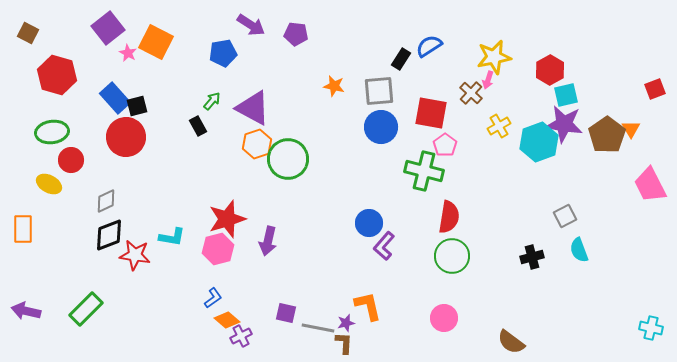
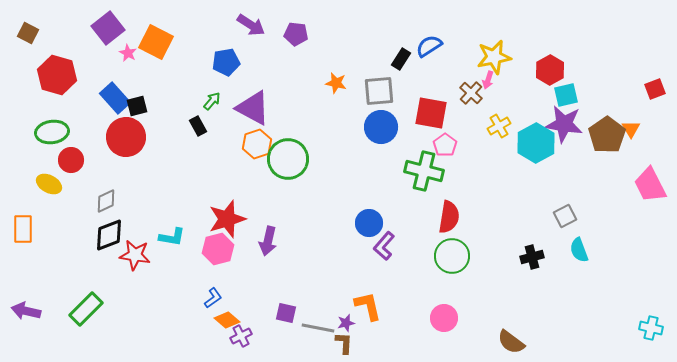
blue pentagon at (223, 53): moved 3 px right, 9 px down
orange star at (334, 86): moved 2 px right, 3 px up
cyan hexagon at (539, 142): moved 3 px left, 1 px down; rotated 9 degrees counterclockwise
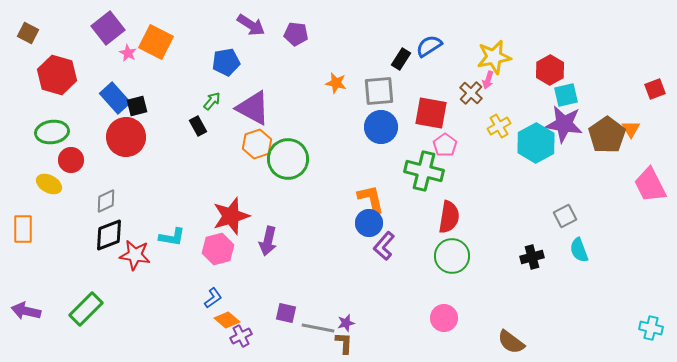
red star at (227, 219): moved 4 px right, 3 px up
orange L-shape at (368, 306): moved 3 px right, 107 px up
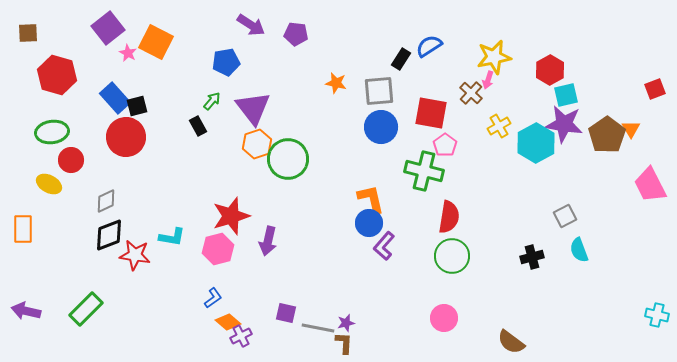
brown square at (28, 33): rotated 30 degrees counterclockwise
purple triangle at (253, 108): rotated 24 degrees clockwise
orange diamond at (227, 320): moved 1 px right, 2 px down
cyan cross at (651, 328): moved 6 px right, 13 px up
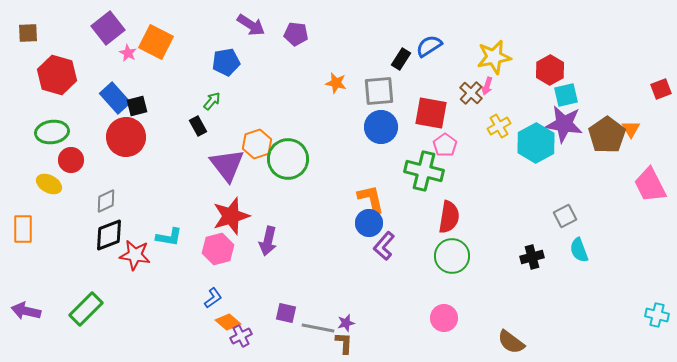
pink arrow at (488, 80): moved 1 px left, 6 px down
red square at (655, 89): moved 6 px right
purple triangle at (253, 108): moved 26 px left, 57 px down
cyan L-shape at (172, 237): moved 3 px left
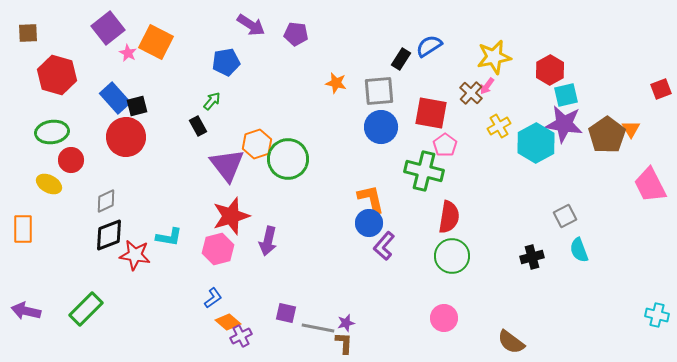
pink arrow at (487, 86): rotated 18 degrees clockwise
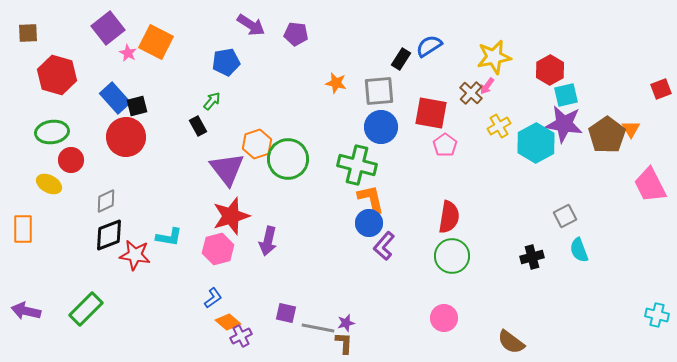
purple triangle at (227, 165): moved 4 px down
green cross at (424, 171): moved 67 px left, 6 px up
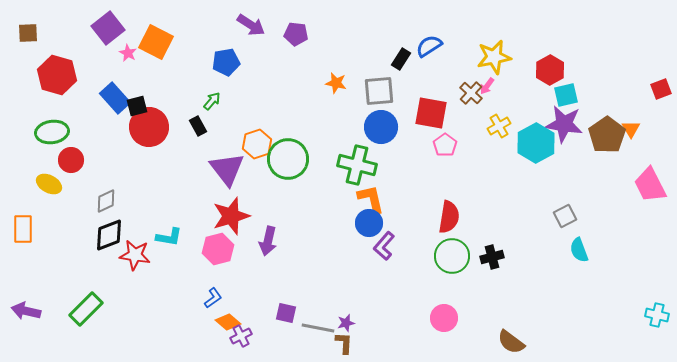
red circle at (126, 137): moved 23 px right, 10 px up
black cross at (532, 257): moved 40 px left
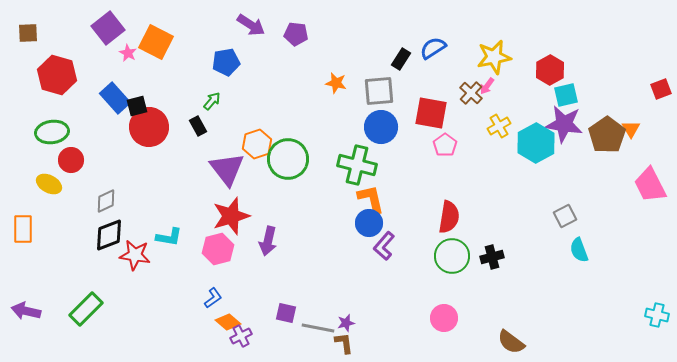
blue semicircle at (429, 46): moved 4 px right, 2 px down
brown L-shape at (344, 343): rotated 10 degrees counterclockwise
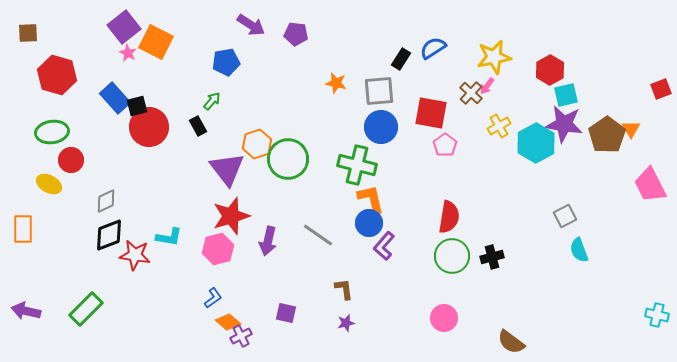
purple square at (108, 28): moved 16 px right, 1 px up
gray line at (318, 328): moved 93 px up; rotated 24 degrees clockwise
brown L-shape at (344, 343): moved 54 px up
